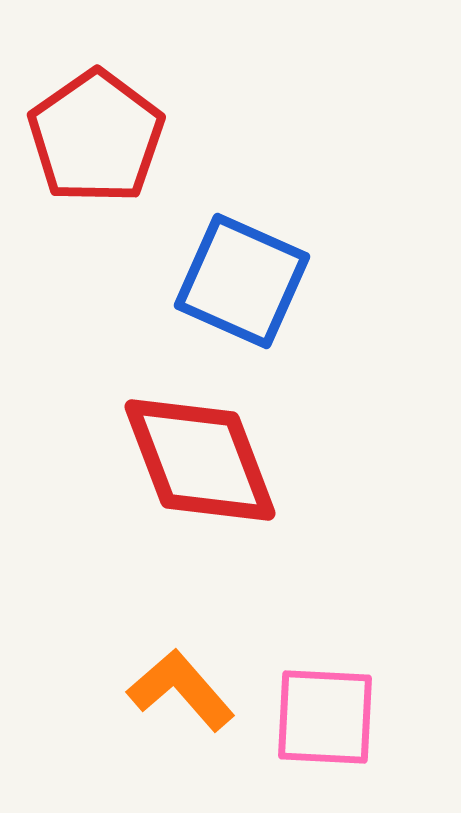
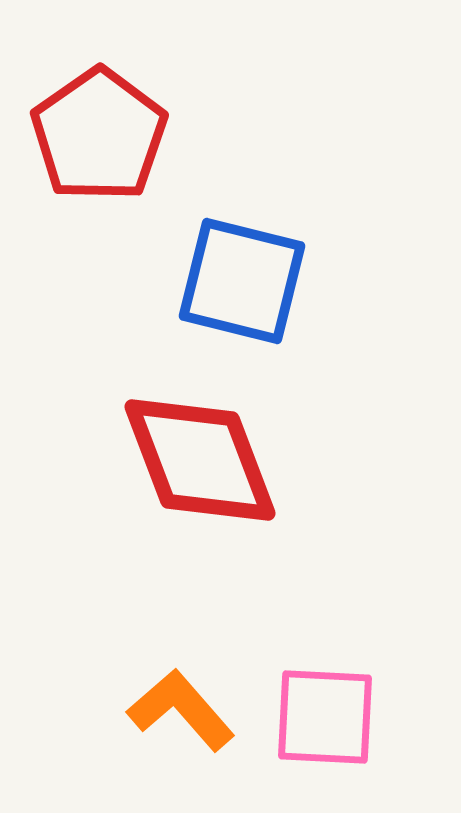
red pentagon: moved 3 px right, 2 px up
blue square: rotated 10 degrees counterclockwise
orange L-shape: moved 20 px down
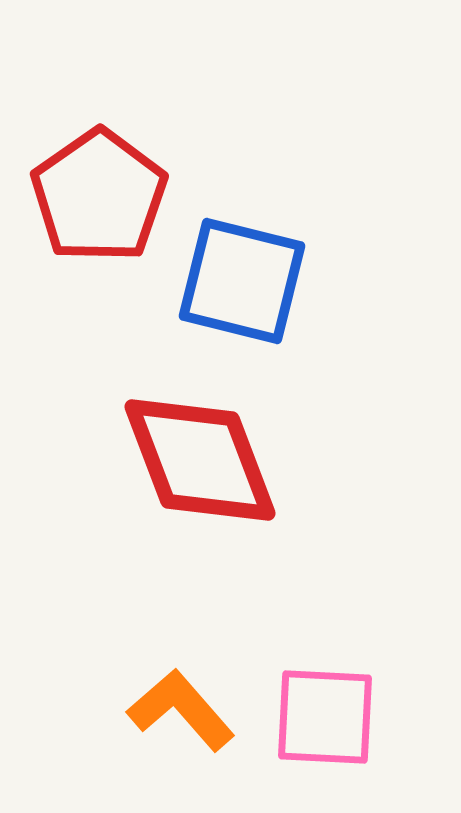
red pentagon: moved 61 px down
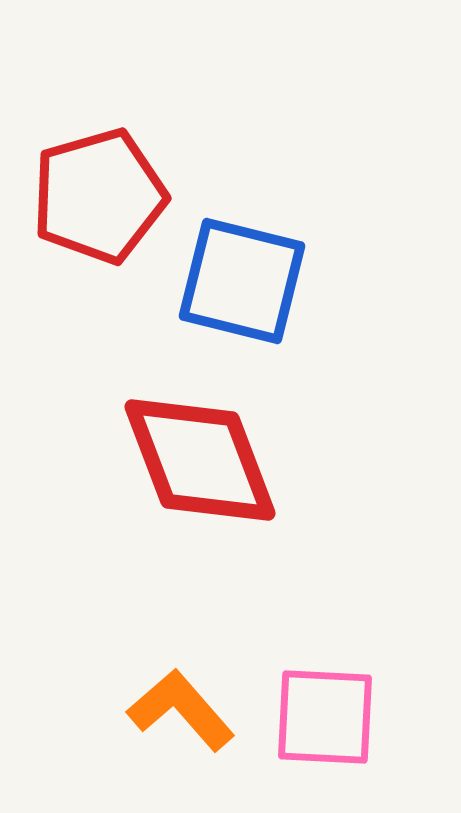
red pentagon: rotated 19 degrees clockwise
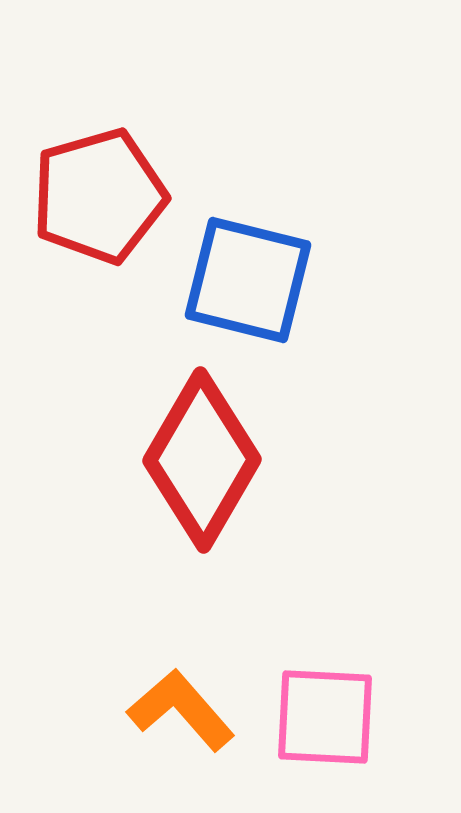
blue square: moved 6 px right, 1 px up
red diamond: moved 2 px right; rotated 51 degrees clockwise
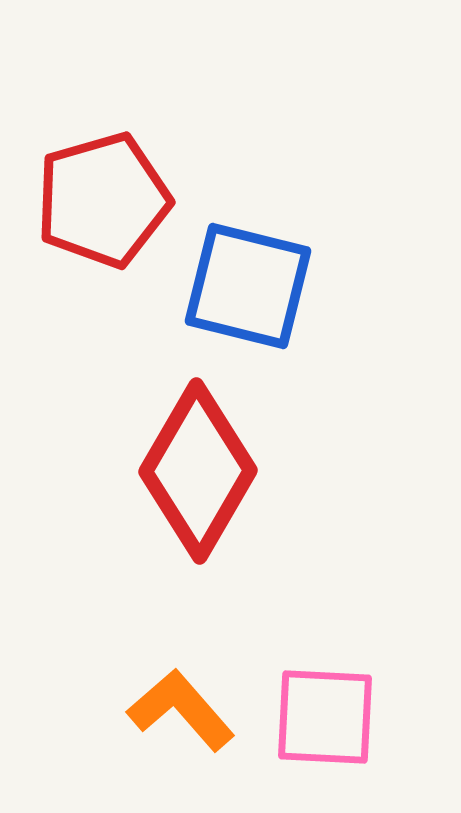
red pentagon: moved 4 px right, 4 px down
blue square: moved 6 px down
red diamond: moved 4 px left, 11 px down
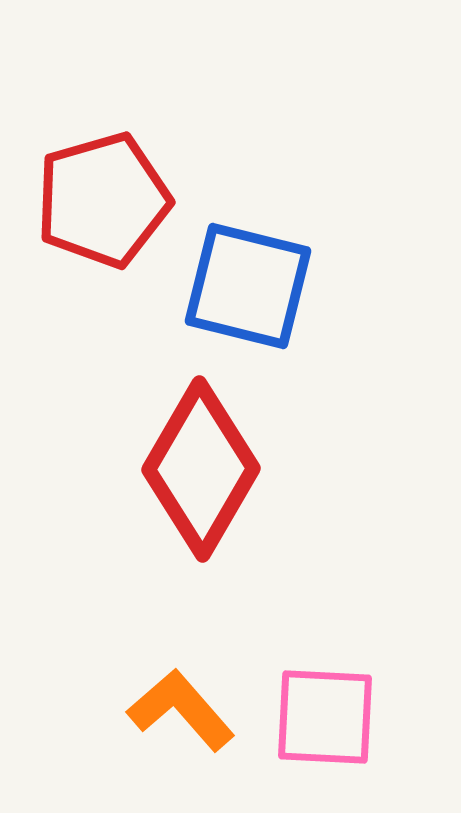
red diamond: moved 3 px right, 2 px up
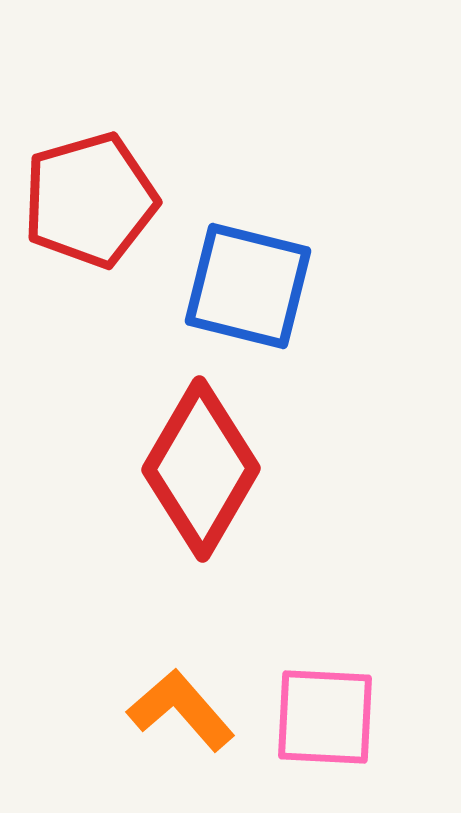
red pentagon: moved 13 px left
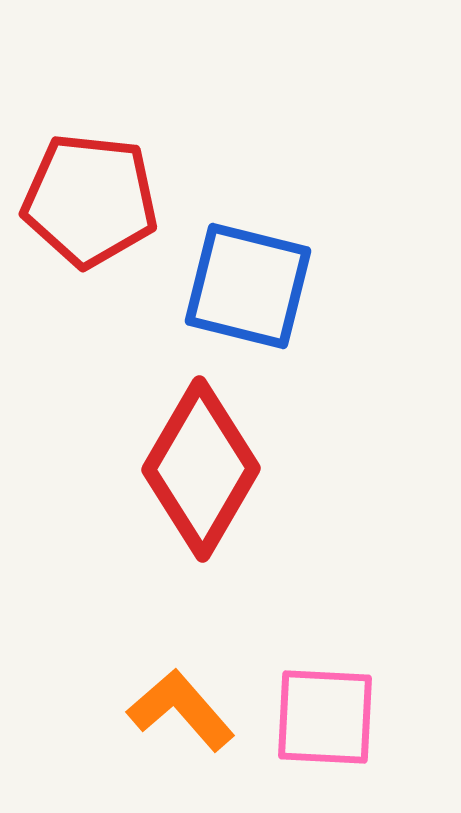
red pentagon: rotated 22 degrees clockwise
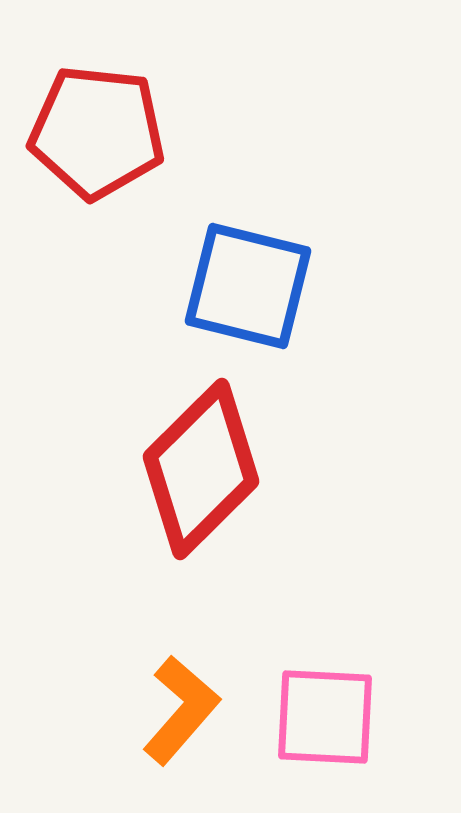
red pentagon: moved 7 px right, 68 px up
red diamond: rotated 15 degrees clockwise
orange L-shape: rotated 82 degrees clockwise
